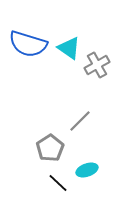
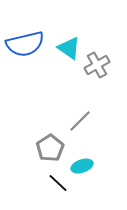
blue semicircle: moved 3 px left; rotated 30 degrees counterclockwise
cyan ellipse: moved 5 px left, 4 px up
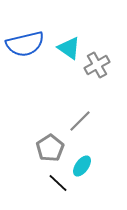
cyan ellipse: rotated 35 degrees counterclockwise
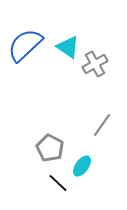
blue semicircle: moved 1 px down; rotated 150 degrees clockwise
cyan triangle: moved 1 px left, 1 px up
gray cross: moved 2 px left, 1 px up
gray line: moved 22 px right, 4 px down; rotated 10 degrees counterclockwise
gray pentagon: rotated 12 degrees counterclockwise
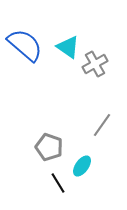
blue semicircle: rotated 84 degrees clockwise
gray pentagon: moved 1 px left, 1 px up; rotated 8 degrees counterclockwise
black line: rotated 15 degrees clockwise
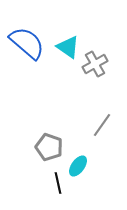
blue semicircle: moved 2 px right, 2 px up
cyan ellipse: moved 4 px left
black line: rotated 20 degrees clockwise
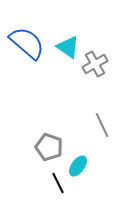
gray line: rotated 60 degrees counterclockwise
black line: rotated 15 degrees counterclockwise
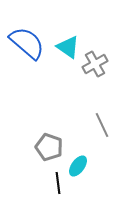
black line: rotated 20 degrees clockwise
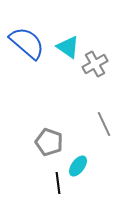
gray line: moved 2 px right, 1 px up
gray pentagon: moved 5 px up
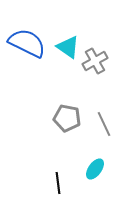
blue semicircle: rotated 15 degrees counterclockwise
gray cross: moved 3 px up
gray pentagon: moved 18 px right, 24 px up; rotated 8 degrees counterclockwise
cyan ellipse: moved 17 px right, 3 px down
